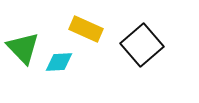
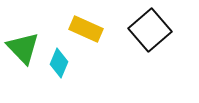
black square: moved 8 px right, 15 px up
cyan diamond: moved 1 px down; rotated 64 degrees counterclockwise
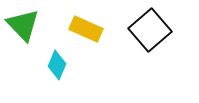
green triangle: moved 23 px up
cyan diamond: moved 2 px left, 2 px down
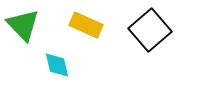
yellow rectangle: moved 4 px up
cyan diamond: rotated 36 degrees counterclockwise
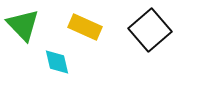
yellow rectangle: moved 1 px left, 2 px down
cyan diamond: moved 3 px up
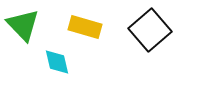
yellow rectangle: rotated 8 degrees counterclockwise
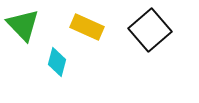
yellow rectangle: moved 2 px right; rotated 8 degrees clockwise
cyan diamond: rotated 28 degrees clockwise
